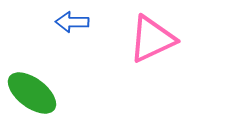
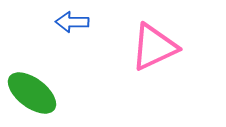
pink triangle: moved 2 px right, 8 px down
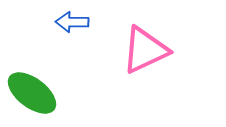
pink triangle: moved 9 px left, 3 px down
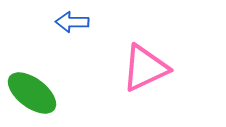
pink triangle: moved 18 px down
